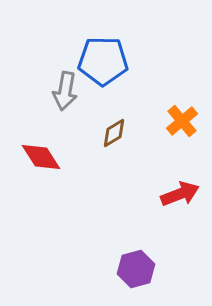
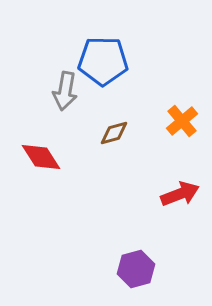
brown diamond: rotated 16 degrees clockwise
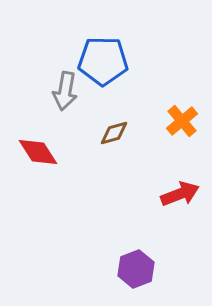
red diamond: moved 3 px left, 5 px up
purple hexagon: rotated 6 degrees counterclockwise
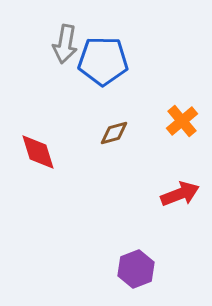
gray arrow: moved 47 px up
red diamond: rotated 15 degrees clockwise
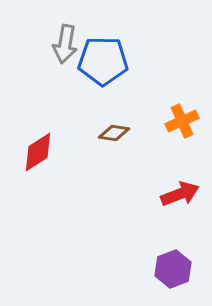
orange cross: rotated 16 degrees clockwise
brown diamond: rotated 24 degrees clockwise
red diamond: rotated 75 degrees clockwise
purple hexagon: moved 37 px right
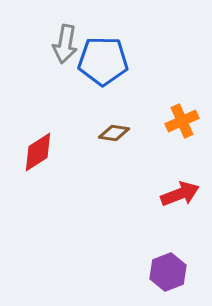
purple hexagon: moved 5 px left, 3 px down
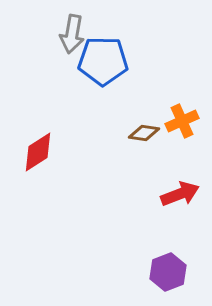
gray arrow: moved 7 px right, 10 px up
brown diamond: moved 30 px right
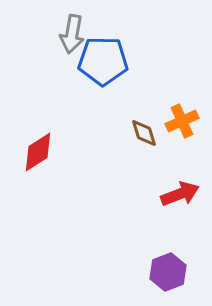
brown diamond: rotated 64 degrees clockwise
